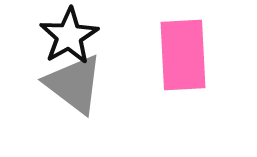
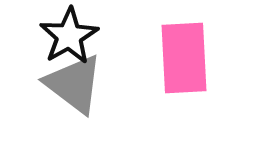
pink rectangle: moved 1 px right, 3 px down
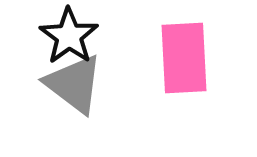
black star: rotated 6 degrees counterclockwise
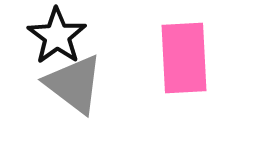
black star: moved 12 px left
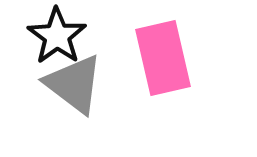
pink rectangle: moved 21 px left; rotated 10 degrees counterclockwise
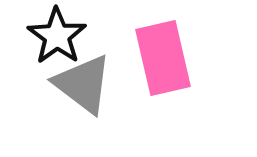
gray triangle: moved 9 px right
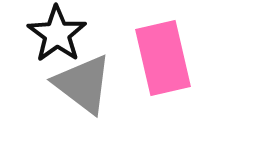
black star: moved 2 px up
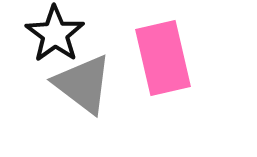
black star: moved 2 px left
